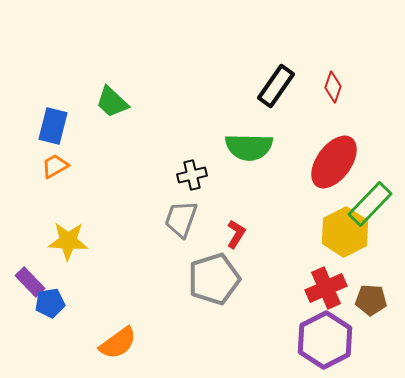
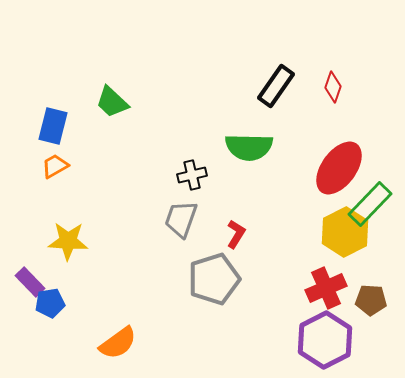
red ellipse: moved 5 px right, 6 px down
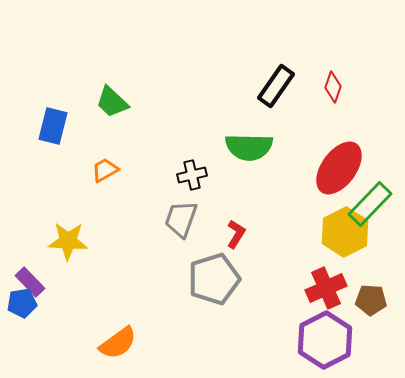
orange trapezoid: moved 50 px right, 4 px down
blue pentagon: moved 28 px left
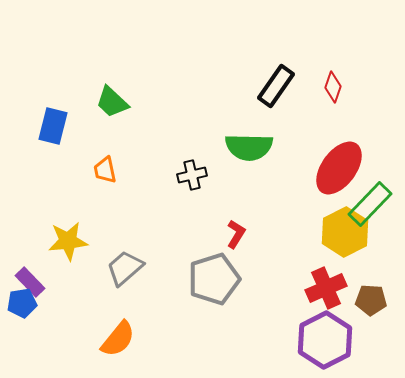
orange trapezoid: rotated 72 degrees counterclockwise
gray trapezoid: moved 56 px left, 49 px down; rotated 30 degrees clockwise
yellow star: rotated 9 degrees counterclockwise
orange semicircle: moved 4 px up; rotated 15 degrees counterclockwise
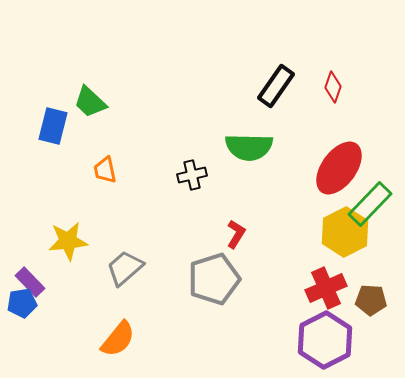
green trapezoid: moved 22 px left
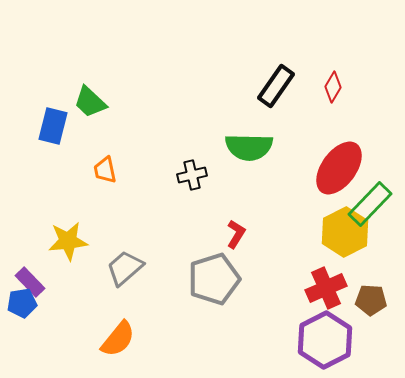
red diamond: rotated 12 degrees clockwise
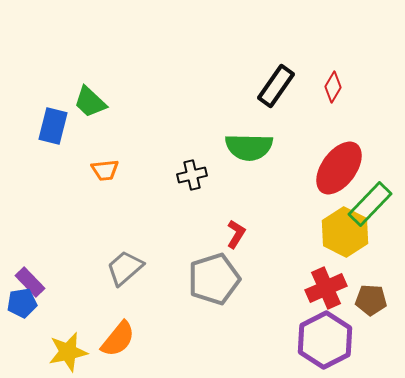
orange trapezoid: rotated 84 degrees counterclockwise
yellow hexagon: rotated 6 degrees counterclockwise
yellow star: moved 111 px down; rotated 6 degrees counterclockwise
